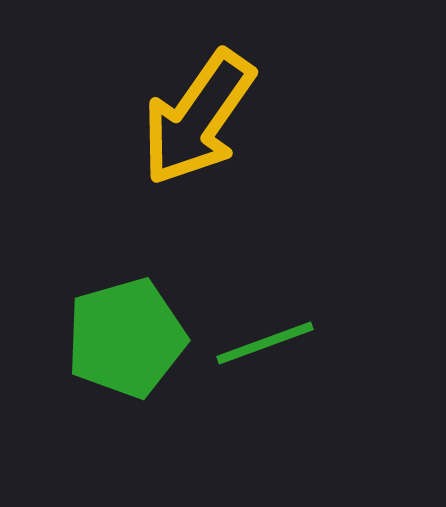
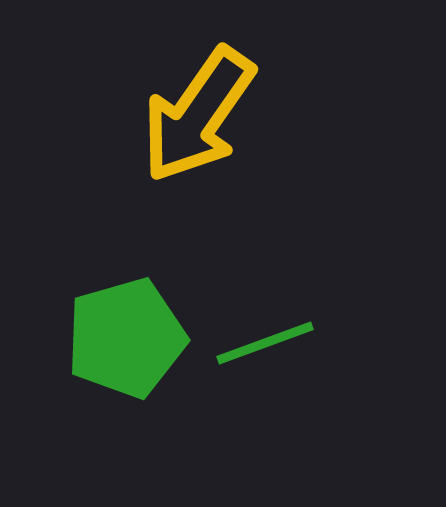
yellow arrow: moved 3 px up
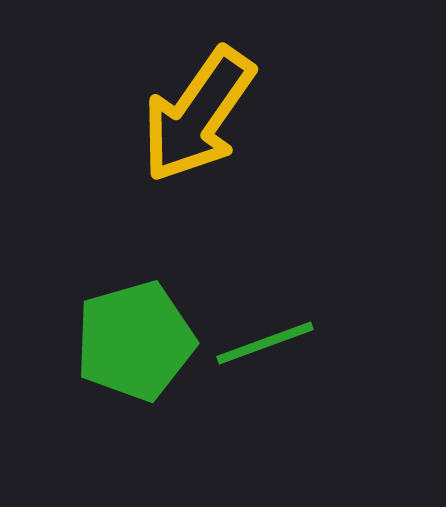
green pentagon: moved 9 px right, 3 px down
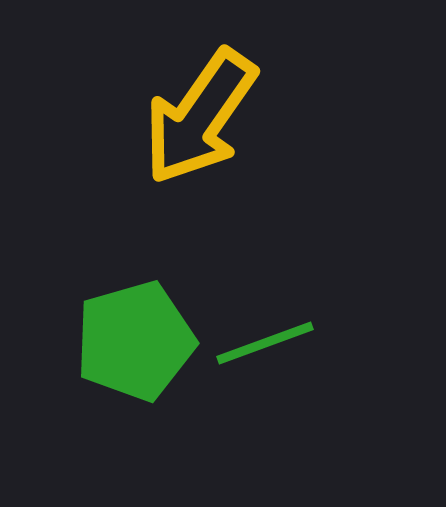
yellow arrow: moved 2 px right, 2 px down
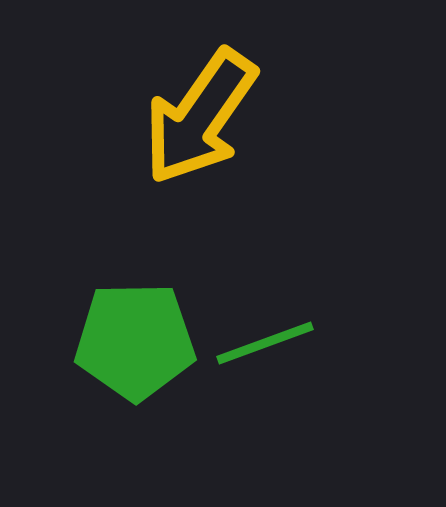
green pentagon: rotated 15 degrees clockwise
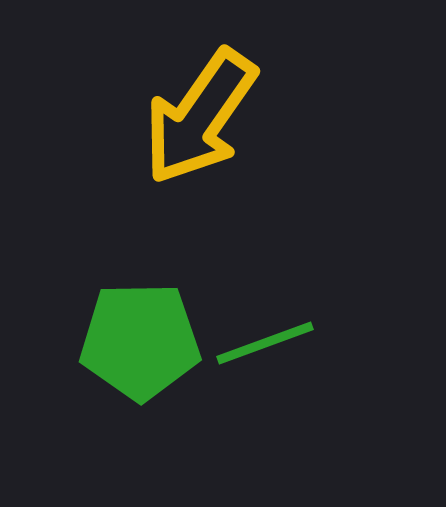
green pentagon: moved 5 px right
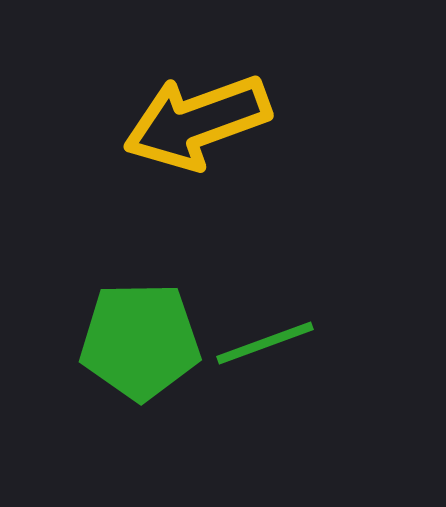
yellow arrow: moved 3 px left, 5 px down; rotated 35 degrees clockwise
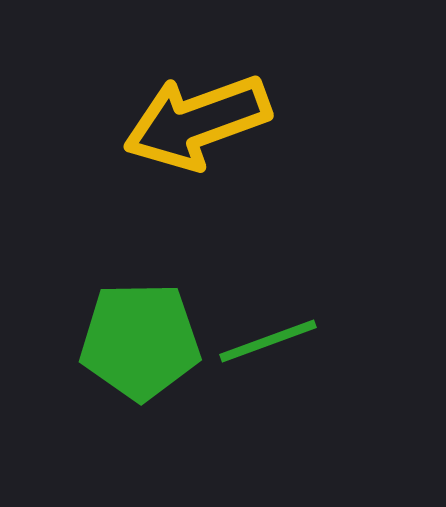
green line: moved 3 px right, 2 px up
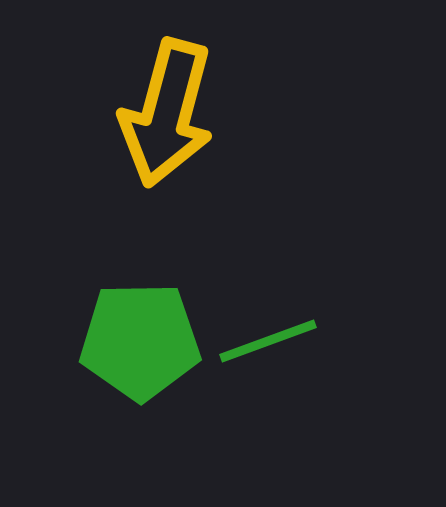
yellow arrow: moved 30 px left, 9 px up; rotated 55 degrees counterclockwise
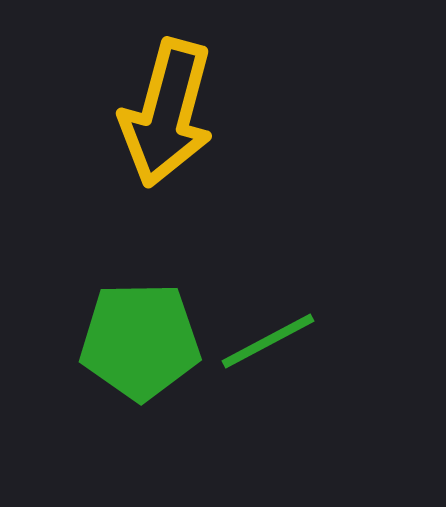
green line: rotated 8 degrees counterclockwise
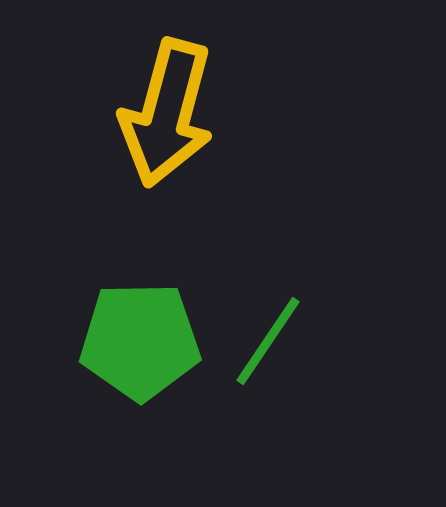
green line: rotated 28 degrees counterclockwise
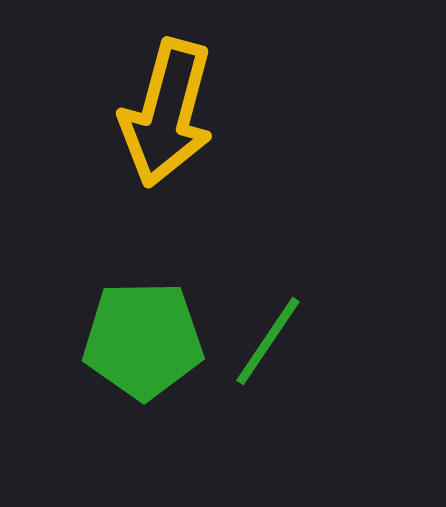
green pentagon: moved 3 px right, 1 px up
